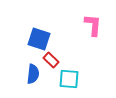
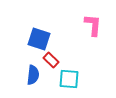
blue semicircle: moved 1 px down
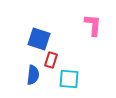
red rectangle: rotated 63 degrees clockwise
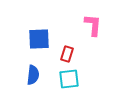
blue square: rotated 20 degrees counterclockwise
red rectangle: moved 16 px right, 6 px up
cyan square: rotated 10 degrees counterclockwise
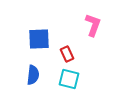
pink L-shape: rotated 15 degrees clockwise
red rectangle: rotated 42 degrees counterclockwise
cyan square: rotated 20 degrees clockwise
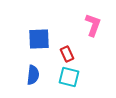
cyan square: moved 2 px up
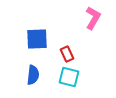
pink L-shape: moved 7 px up; rotated 10 degrees clockwise
blue square: moved 2 px left
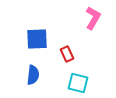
cyan square: moved 9 px right, 6 px down
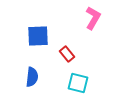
blue square: moved 1 px right, 3 px up
red rectangle: rotated 14 degrees counterclockwise
blue semicircle: moved 1 px left, 2 px down
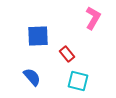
blue semicircle: rotated 48 degrees counterclockwise
cyan square: moved 2 px up
